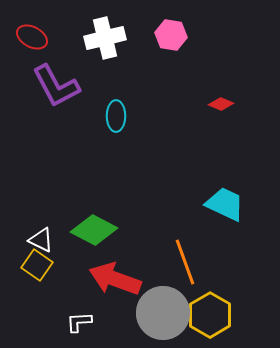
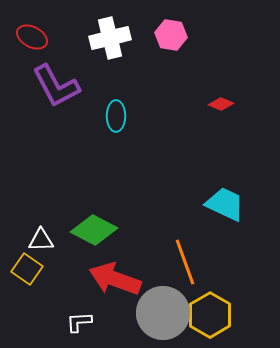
white cross: moved 5 px right
white triangle: rotated 28 degrees counterclockwise
yellow square: moved 10 px left, 4 px down
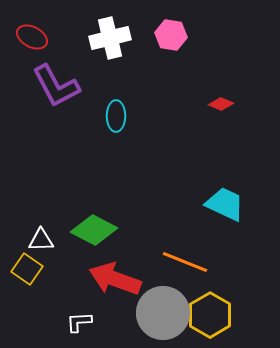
orange line: rotated 48 degrees counterclockwise
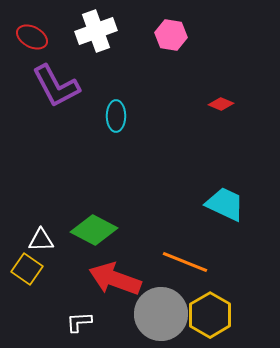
white cross: moved 14 px left, 7 px up; rotated 6 degrees counterclockwise
gray circle: moved 2 px left, 1 px down
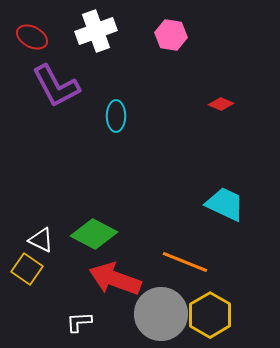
green diamond: moved 4 px down
white triangle: rotated 28 degrees clockwise
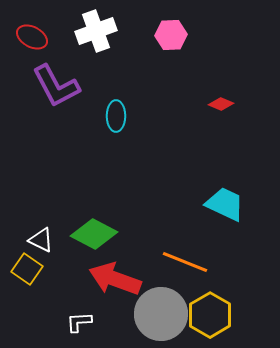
pink hexagon: rotated 12 degrees counterclockwise
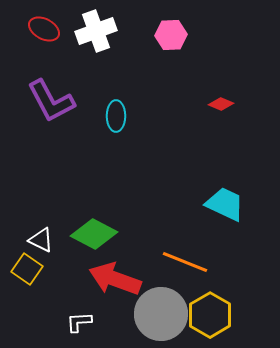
red ellipse: moved 12 px right, 8 px up
purple L-shape: moved 5 px left, 15 px down
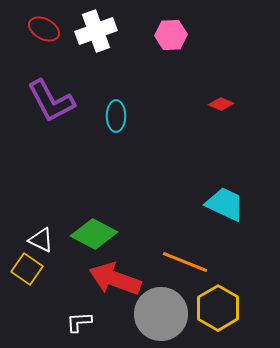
yellow hexagon: moved 8 px right, 7 px up
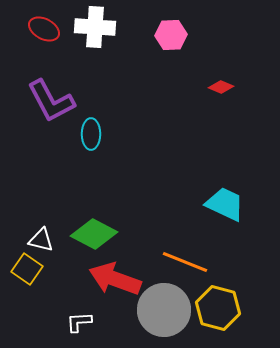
white cross: moved 1 px left, 4 px up; rotated 24 degrees clockwise
red diamond: moved 17 px up
cyan ellipse: moved 25 px left, 18 px down
white triangle: rotated 12 degrees counterclockwise
yellow hexagon: rotated 15 degrees counterclockwise
gray circle: moved 3 px right, 4 px up
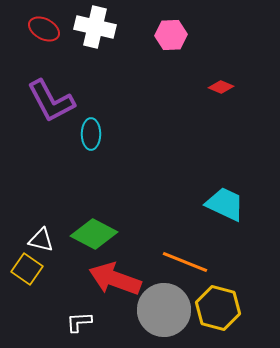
white cross: rotated 9 degrees clockwise
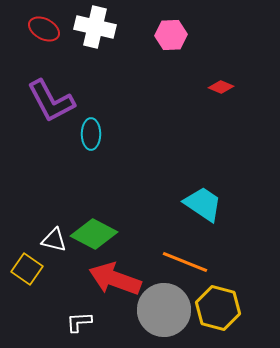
cyan trapezoid: moved 22 px left; rotated 9 degrees clockwise
white triangle: moved 13 px right
